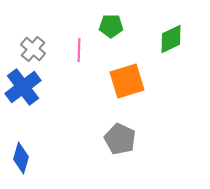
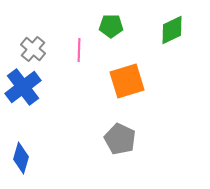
green diamond: moved 1 px right, 9 px up
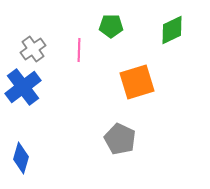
gray cross: rotated 15 degrees clockwise
orange square: moved 10 px right, 1 px down
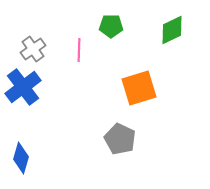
orange square: moved 2 px right, 6 px down
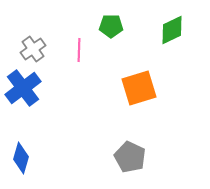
blue cross: moved 1 px down
gray pentagon: moved 10 px right, 18 px down
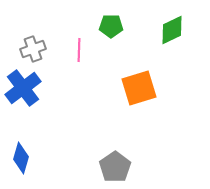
gray cross: rotated 15 degrees clockwise
gray pentagon: moved 15 px left, 10 px down; rotated 12 degrees clockwise
